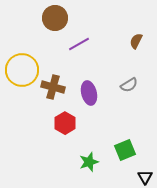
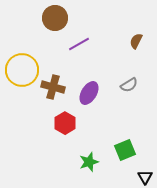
purple ellipse: rotated 45 degrees clockwise
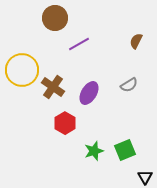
brown cross: rotated 20 degrees clockwise
green star: moved 5 px right, 11 px up
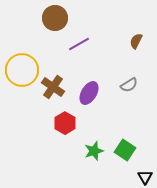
green square: rotated 35 degrees counterclockwise
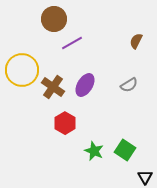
brown circle: moved 1 px left, 1 px down
purple line: moved 7 px left, 1 px up
purple ellipse: moved 4 px left, 8 px up
green star: rotated 30 degrees counterclockwise
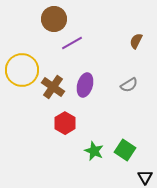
purple ellipse: rotated 15 degrees counterclockwise
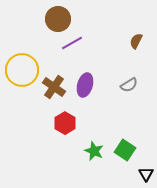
brown circle: moved 4 px right
brown cross: moved 1 px right
black triangle: moved 1 px right, 3 px up
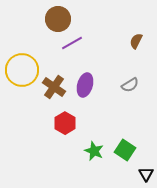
gray semicircle: moved 1 px right
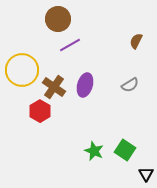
purple line: moved 2 px left, 2 px down
red hexagon: moved 25 px left, 12 px up
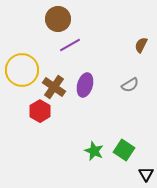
brown semicircle: moved 5 px right, 4 px down
green square: moved 1 px left
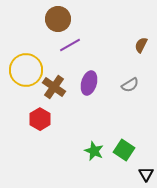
yellow circle: moved 4 px right
purple ellipse: moved 4 px right, 2 px up
red hexagon: moved 8 px down
